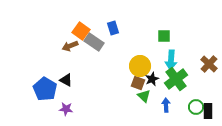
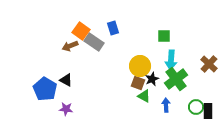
green triangle: rotated 16 degrees counterclockwise
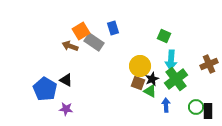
orange square: rotated 24 degrees clockwise
green square: rotated 24 degrees clockwise
brown arrow: rotated 42 degrees clockwise
brown cross: rotated 24 degrees clockwise
green triangle: moved 6 px right, 5 px up
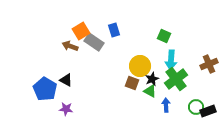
blue rectangle: moved 1 px right, 2 px down
brown square: moved 6 px left
black rectangle: rotated 70 degrees clockwise
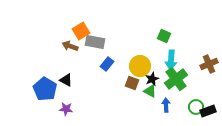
blue rectangle: moved 7 px left, 34 px down; rotated 56 degrees clockwise
gray rectangle: moved 1 px right; rotated 24 degrees counterclockwise
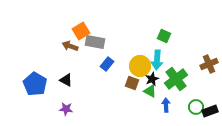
cyan arrow: moved 14 px left
blue pentagon: moved 10 px left, 5 px up
black rectangle: moved 2 px right
